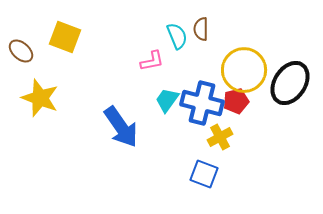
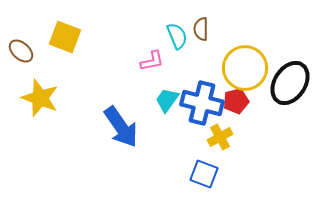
yellow circle: moved 1 px right, 2 px up
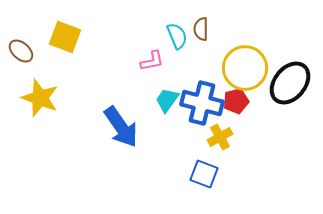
black ellipse: rotated 6 degrees clockwise
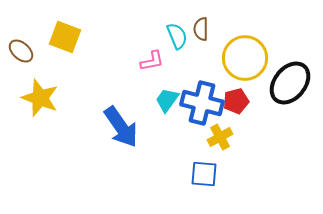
yellow circle: moved 10 px up
blue square: rotated 16 degrees counterclockwise
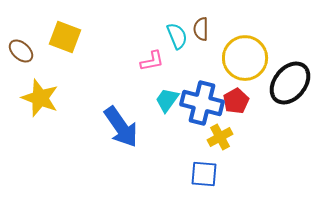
red pentagon: rotated 15 degrees counterclockwise
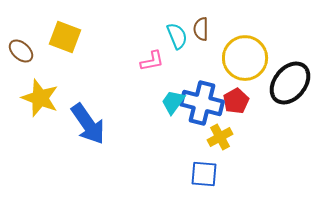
cyan trapezoid: moved 6 px right, 2 px down
blue arrow: moved 33 px left, 3 px up
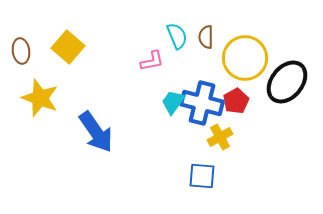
brown semicircle: moved 5 px right, 8 px down
yellow square: moved 3 px right, 10 px down; rotated 20 degrees clockwise
brown ellipse: rotated 40 degrees clockwise
black ellipse: moved 3 px left, 1 px up
blue arrow: moved 8 px right, 8 px down
blue square: moved 2 px left, 2 px down
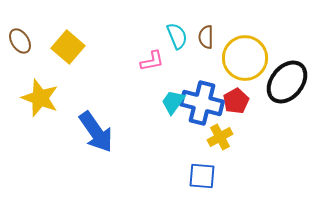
brown ellipse: moved 1 px left, 10 px up; rotated 25 degrees counterclockwise
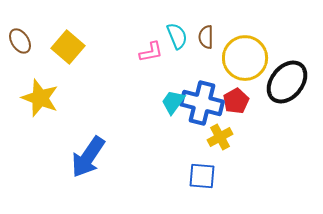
pink L-shape: moved 1 px left, 9 px up
blue arrow: moved 8 px left, 25 px down; rotated 69 degrees clockwise
